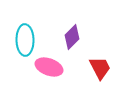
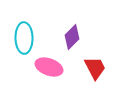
cyan ellipse: moved 1 px left, 2 px up
red trapezoid: moved 5 px left
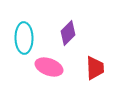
purple diamond: moved 4 px left, 4 px up
red trapezoid: rotated 25 degrees clockwise
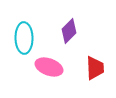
purple diamond: moved 1 px right, 2 px up
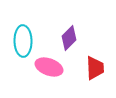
purple diamond: moved 7 px down
cyan ellipse: moved 1 px left, 3 px down
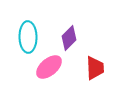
cyan ellipse: moved 5 px right, 4 px up
pink ellipse: rotated 60 degrees counterclockwise
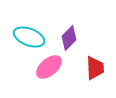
cyan ellipse: moved 1 px right; rotated 68 degrees counterclockwise
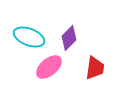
red trapezoid: rotated 10 degrees clockwise
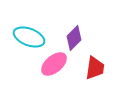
purple diamond: moved 5 px right
pink ellipse: moved 5 px right, 3 px up
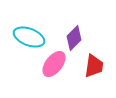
pink ellipse: rotated 12 degrees counterclockwise
red trapezoid: moved 1 px left, 2 px up
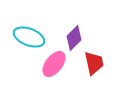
red trapezoid: moved 3 px up; rotated 20 degrees counterclockwise
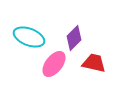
red trapezoid: rotated 65 degrees counterclockwise
